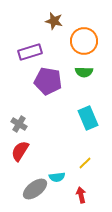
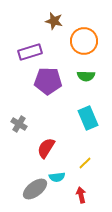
green semicircle: moved 2 px right, 4 px down
purple pentagon: rotated 8 degrees counterclockwise
red semicircle: moved 26 px right, 3 px up
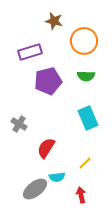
purple pentagon: rotated 16 degrees counterclockwise
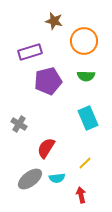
cyan semicircle: moved 1 px down
gray ellipse: moved 5 px left, 10 px up
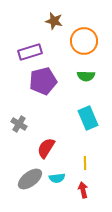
purple pentagon: moved 5 px left
yellow line: rotated 48 degrees counterclockwise
red arrow: moved 2 px right, 5 px up
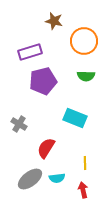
cyan rectangle: moved 13 px left; rotated 45 degrees counterclockwise
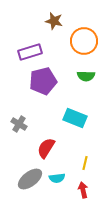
yellow line: rotated 16 degrees clockwise
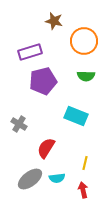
cyan rectangle: moved 1 px right, 2 px up
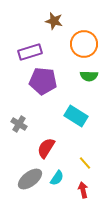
orange circle: moved 3 px down
green semicircle: moved 3 px right
purple pentagon: rotated 20 degrees clockwise
cyan rectangle: rotated 10 degrees clockwise
yellow line: rotated 56 degrees counterclockwise
cyan semicircle: rotated 49 degrees counterclockwise
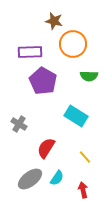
orange circle: moved 11 px left
purple rectangle: rotated 15 degrees clockwise
purple pentagon: rotated 24 degrees clockwise
yellow line: moved 6 px up
